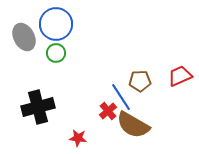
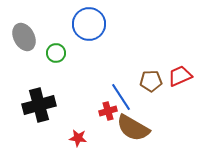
blue circle: moved 33 px right
brown pentagon: moved 11 px right
black cross: moved 1 px right, 2 px up
red cross: rotated 24 degrees clockwise
brown semicircle: moved 3 px down
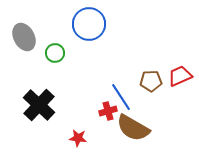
green circle: moved 1 px left
black cross: rotated 32 degrees counterclockwise
